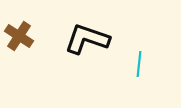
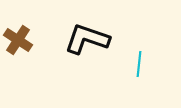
brown cross: moved 1 px left, 4 px down
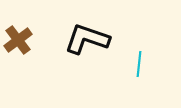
brown cross: rotated 20 degrees clockwise
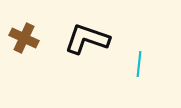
brown cross: moved 6 px right, 2 px up; rotated 28 degrees counterclockwise
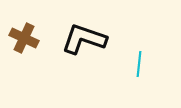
black L-shape: moved 3 px left
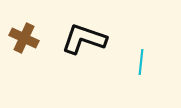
cyan line: moved 2 px right, 2 px up
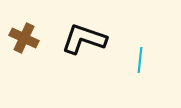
cyan line: moved 1 px left, 2 px up
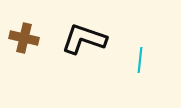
brown cross: rotated 12 degrees counterclockwise
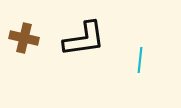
black L-shape: rotated 153 degrees clockwise
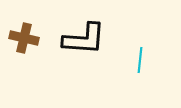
black L-shape: rotated 12 degrees clockwise
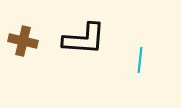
brown cross: moved 1 px left, 3 px down
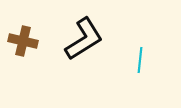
black L-shape: rotated 36 degrees counterclockwise
